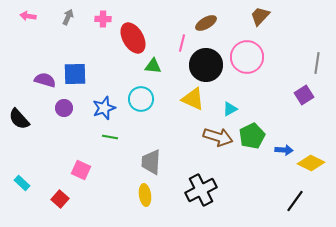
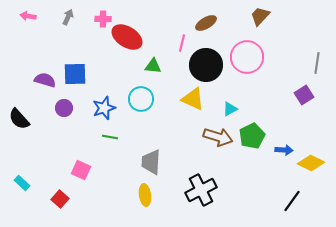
red ellipse: moved 6 px left, 1 px up; rotated 28 degrees counterclockwise
black line: moved 3 px left
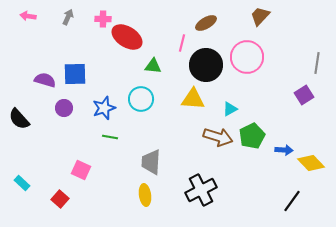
yellow triangle: rotated 20 degrees counterclockwise
yellow diamond: rotated 20 degrees clockwise
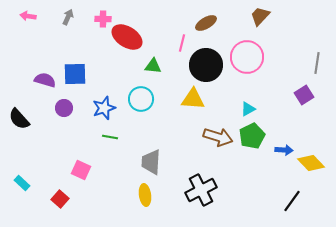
cyan triangle: moved 18 px right
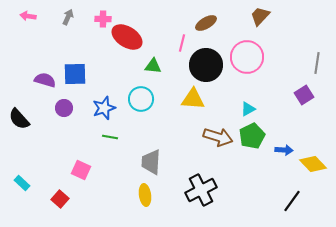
yellow diamond: moved 2 px right, 1 px down
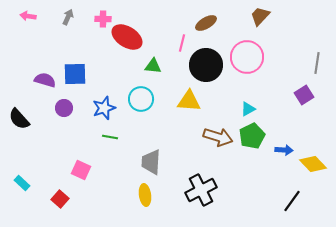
yellow triangle: moved 4 px left, 2 px down
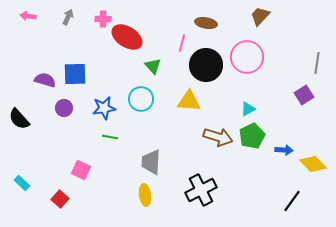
brown ellipse: rotated 40 degrees clockwise
green triangle: rotated 42 degrees clockwise
blue star: rotated 10 degrees clockwise
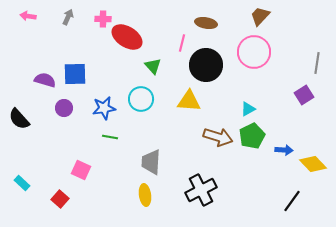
pink circle: moved 7 px right, 5 px up
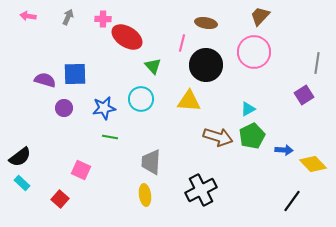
black semicircle: moved 1 px right, 38 px down; rotated 85 degrees counterclockwise
